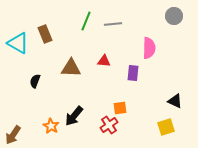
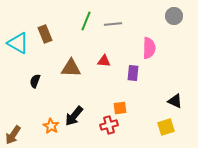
red cross: rotated 18 degrees clockwise
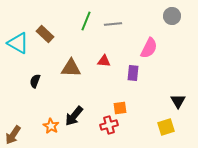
gray circle: moved 2 px left
brown rectangle: rotated 24 degrees counterclockwise
pink semicircle: rotated 25 degrees clockwise
black triangle: moved 3 px right; rotated 35 degrees clockwise
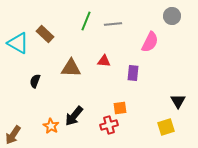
pink semicircle: moved 1 px right, 6 px up
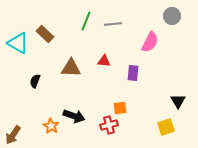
black arrow: rotated 110 degrees counterclockwise
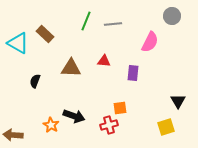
orange star: moved 1 px up
brown arrow: rotated 60 degrees clockwise
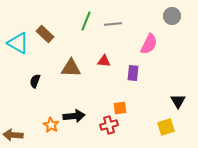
pink semicircle: moved 1 px left, 2 px down
black arrow: rotated 25 degrees counterclockwise
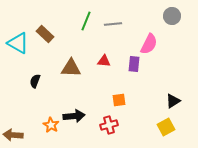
purple rectangle: moved 1 px right, 9 px up
black triangle: moved 5 px left; rotated 28 degrees clockwise
orange square: moved 1 px left, 8 px up
yellow square: rotated 12 degrees counterclockwise
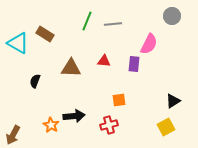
green line: moved 1 px right
brown rectangle: rotated 12 degrees counterclockwise
brown arrow: rotated 66 degrees counterclockwise
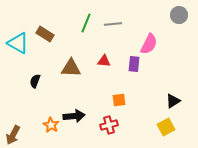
gray circle: moved 7 px right, 1 px up
green line: moved 1 px left, 2 px down
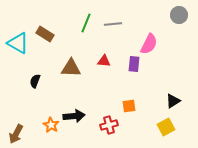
orange square: moved 10 px right, 6 px down
brown arrow: moved 3 px right, 1 px up
